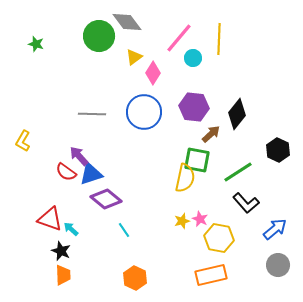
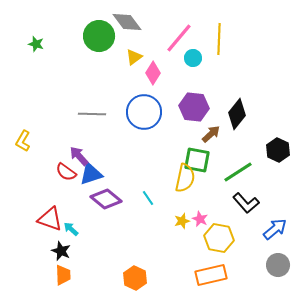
cyan line: moved 24 px right, 32 px up
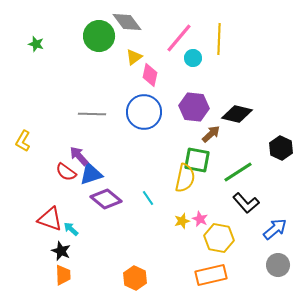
pink diamond: moved 3 px left, 2 px down; rotated 20 degrees counterclockwise
black diamond: rotated 64 degrees clockwise
black hexagon: moved 3 px right, 2 px up
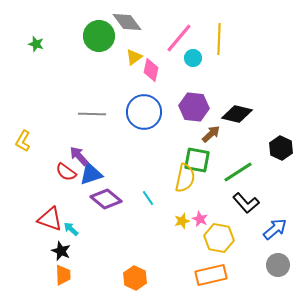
pink diamond: moved 1 px right, 5 px up
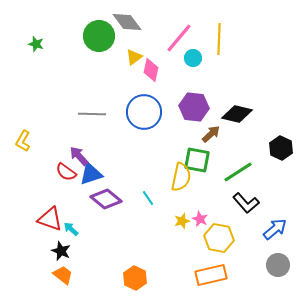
yellow semicircle: moved 4 px left, 1 px up
orange trapezoid: rotated 50 degrees counterclockwise
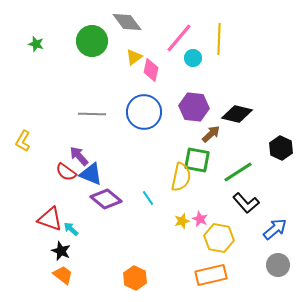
green circle: moved 7 px left, 5 px down
blue triangle: rotated 40 degrees clockwise
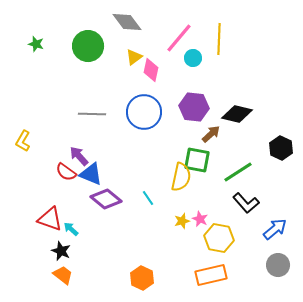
green circle: moved 4 px left, 5 px down
orange hexagon: moved 7 px right
